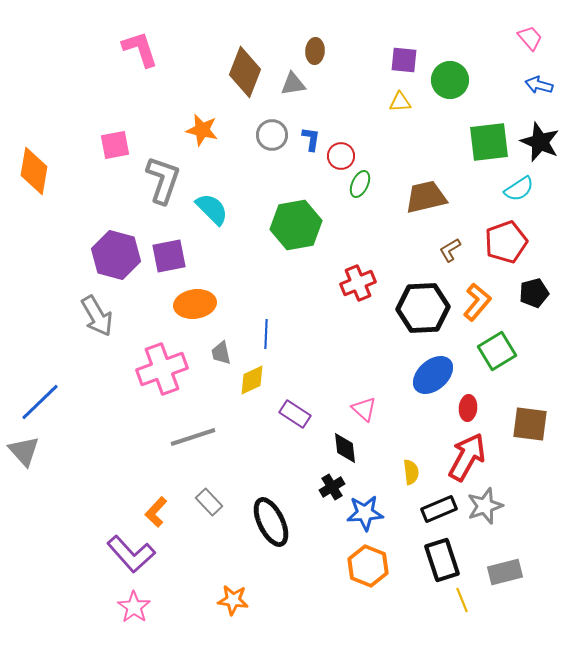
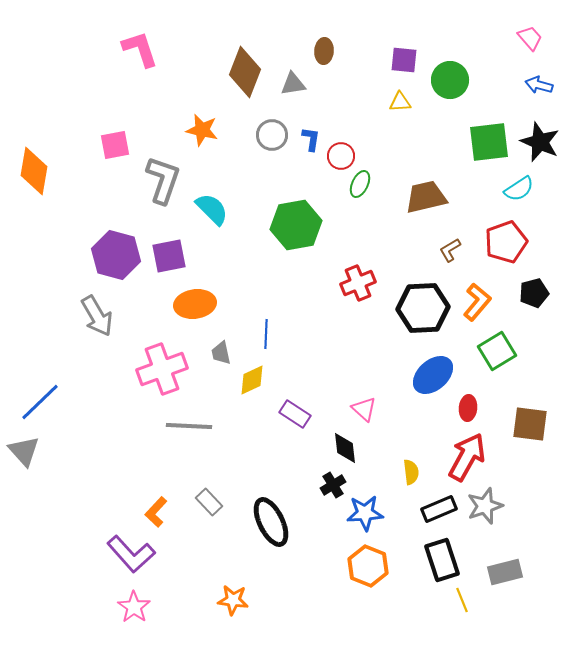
brown ellipse at (315, 51): moved 9 px right
gray line at (193, 437): moved 4 px left, 11 px up; rotated 21 degrees clockwise
black cross at (332, 487): moved 1 px right, 2 px up
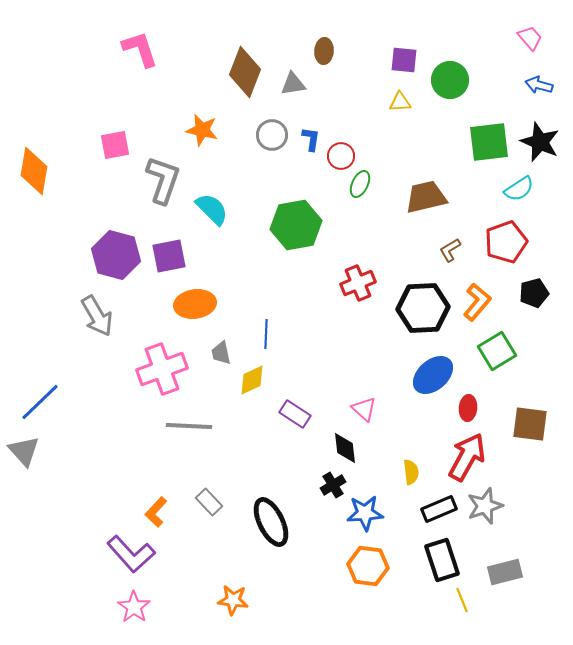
orange hexagon at (368, 566): rotated 15 degrees counterclockwise
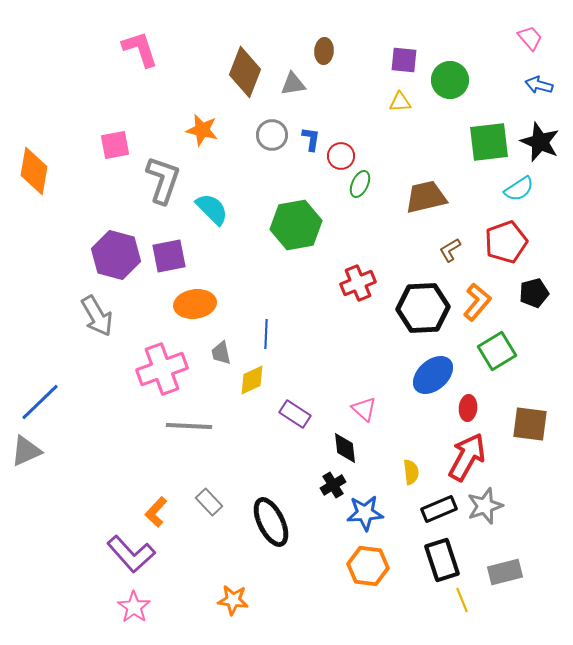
gray triangle at (24, 451): moved 2 px right; rotated 48 degrees clockwise
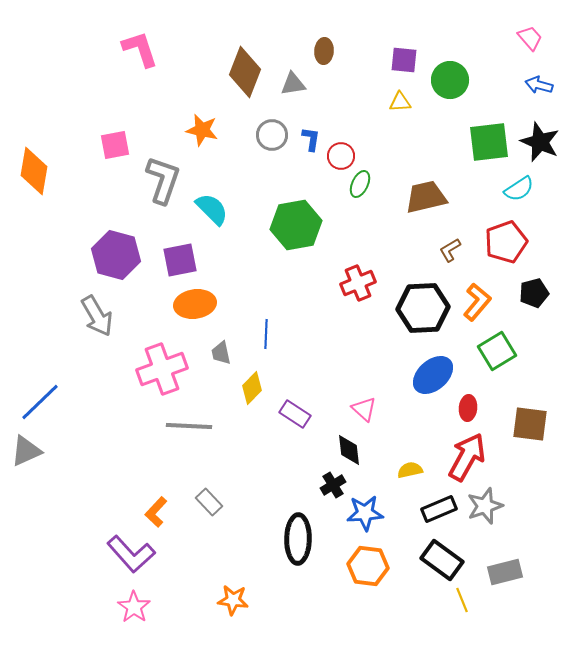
purple square at (169, 256): moved 11 px right, 4 px down
yellow diamond at (252, 380): moved 8 px down; rotated 20 degrees counterclockwise
black diamond at (345, 448): moved 4 px right, 2 px down
yellow semicircle at (411, 472): moved 1 px left, 2 px up; rotated 95 degrees counterclockwise
black ellipse at (271, 522): moved 27 px right, 17 px down; rotated 27 degrees clockwise
black rectangle at (442, 560): rotated 36 degrees counterclockwise
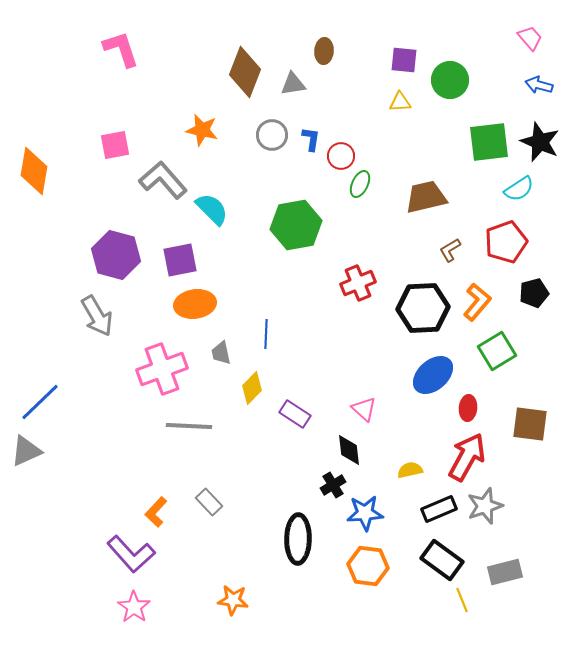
pink L-shape at (140, 49): moved 19 px left
gray L-shape at (163, 180): rotated 60 degrees counterclockwise
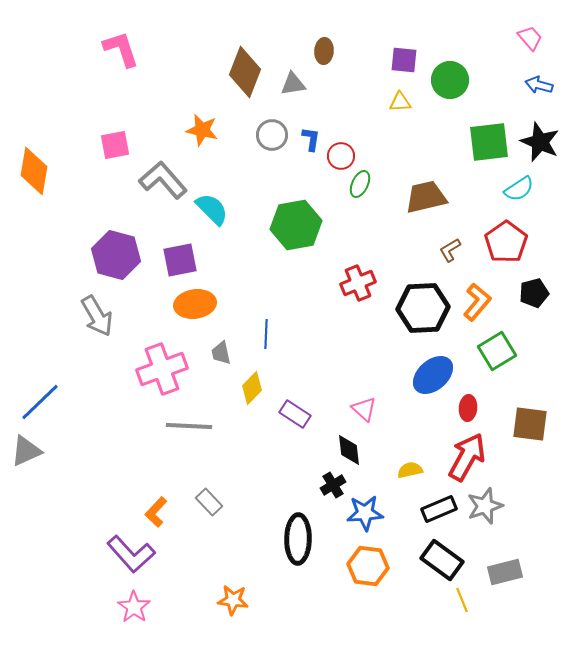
red pentagon at (506, 242): rotated 15 degrees counterclockwise
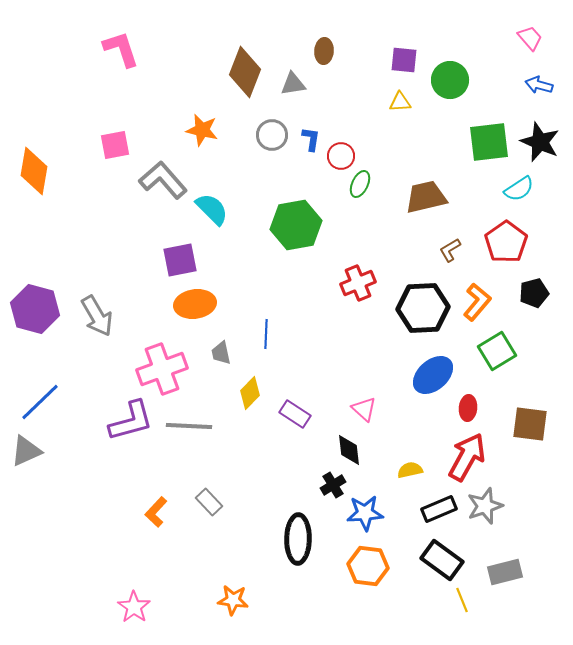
purple hexagon at (116, 255): moved 81 px left, 54 px down
yellow diamond at (252, 388): moved 2 px left, 5 px down
purple L-shape at (131, 554): moved 133 px up; rotated 63 degrees counterclockwise
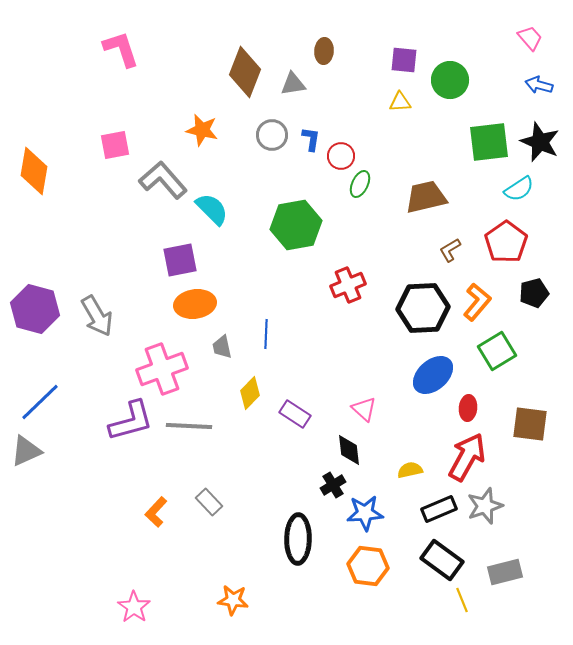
red cross at (358, 283): moved 10 px left, 2 px down
gray trapezoid at (221, 353): moved 1 px right, 6 px up
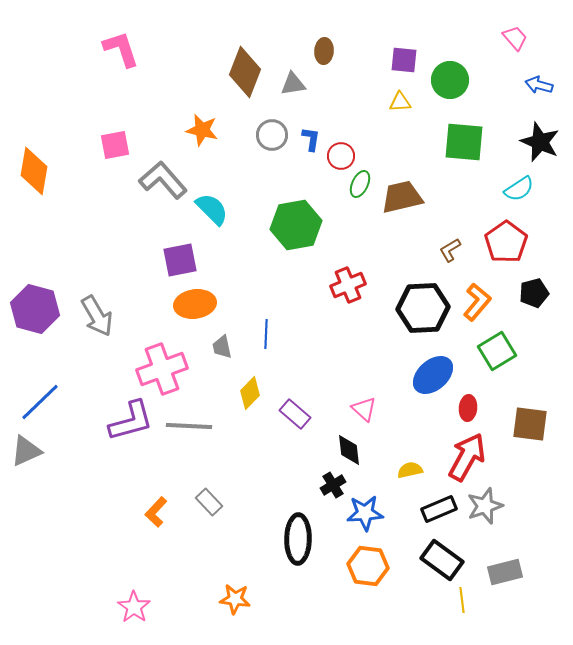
pink trapezoid at (530, 38): moved 15 px left
green square at (489, 142): moved 25 px left; rotated 12 degrees clockwise
brown trapezoid at (426, 197): moved 24 px left
purple rectangle at (295, 414): rotated 8 degrees clockwise
orange star at (233, 600): moved 2 px right, 1 px up
yellow line at (462, 600): rotated 15 degrees clockwise
